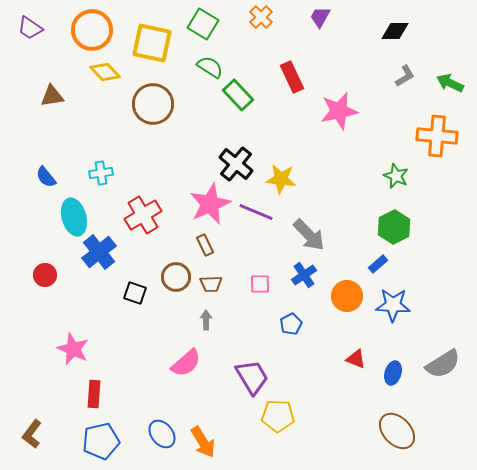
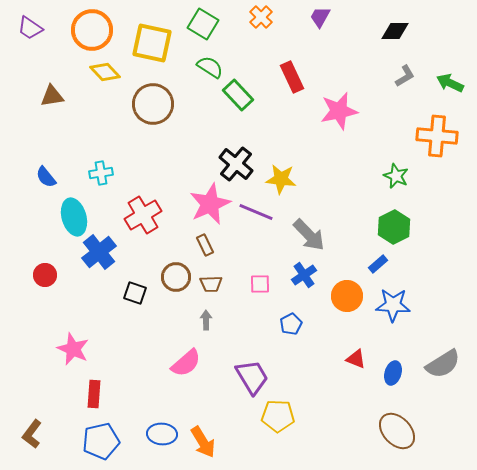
blue ellipse at (162, 434): rotated 48 degrees counterclockwise
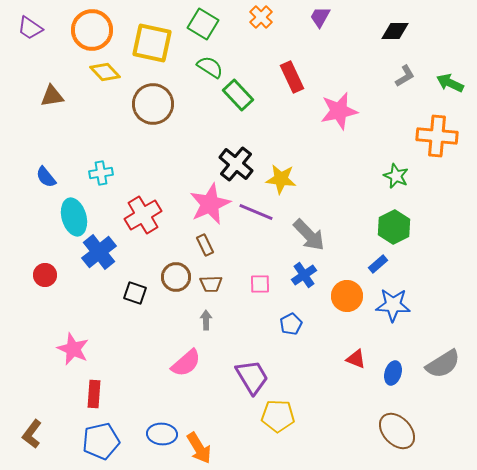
orange arrow at (203, 442): moved 4 px left, 6 px down
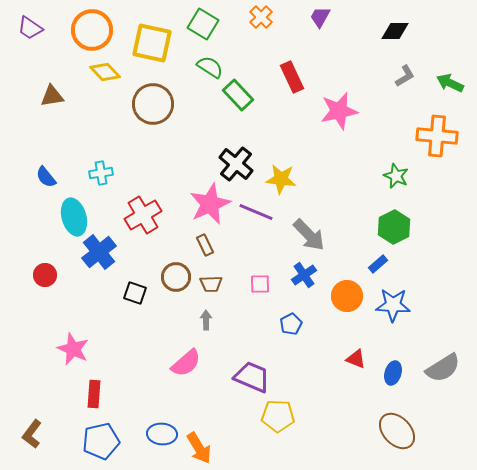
gray semicircle at (443, 364): moved 4 px down
purple trapezoid at (252, 377): rotated 36 degrees counterclockwise
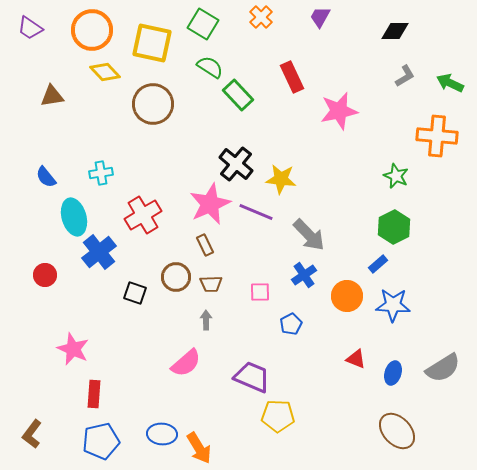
pink square at (260, 284): moved 8 px down
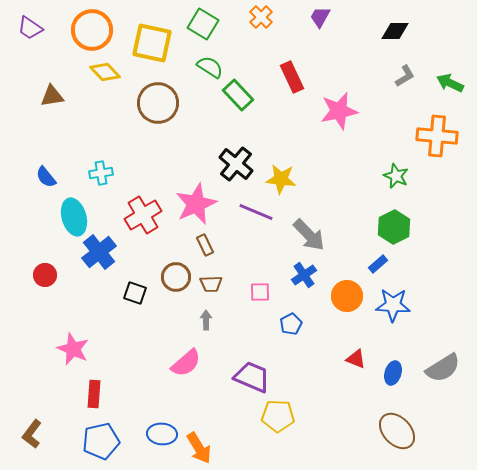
brown circle at (153, 104): moved 5 px right, 1 px up
pink star at (210, 204): moved 14 px left
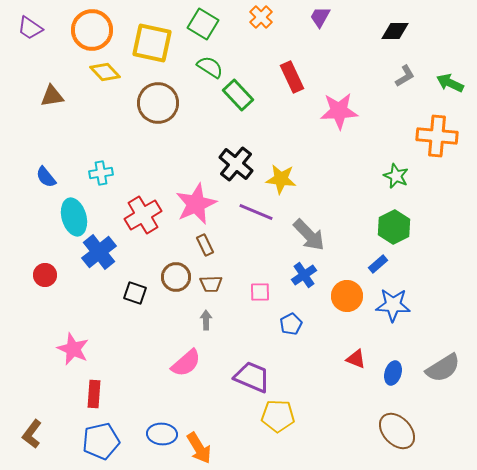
pink star at (339, 111): rotated 9 degrees clockwise
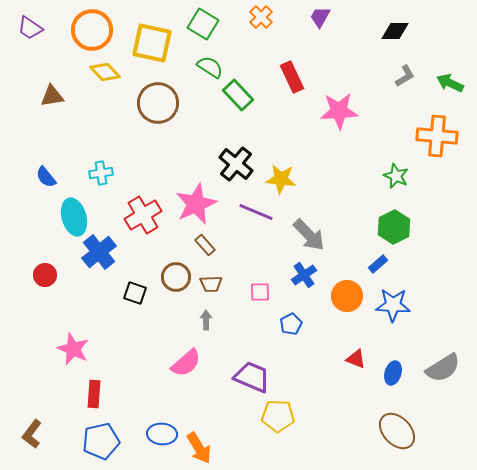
brown rectangle at (205, 245): rotated 15 degrees counterclockwise
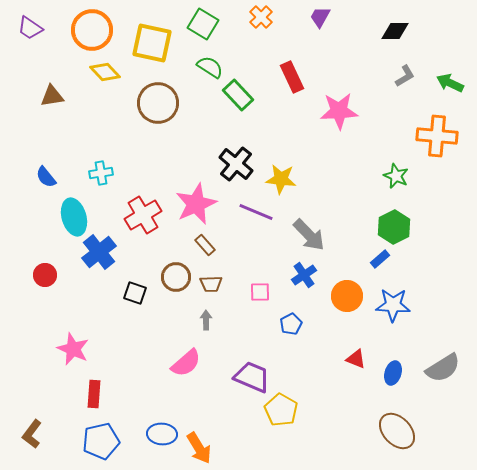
blue rectangle at (378, 264): moved 2 px right, 5 px up
yellow pentagon at (278, 416): moved 3 px right, 6 px up; rotated 28 degrees clockwise
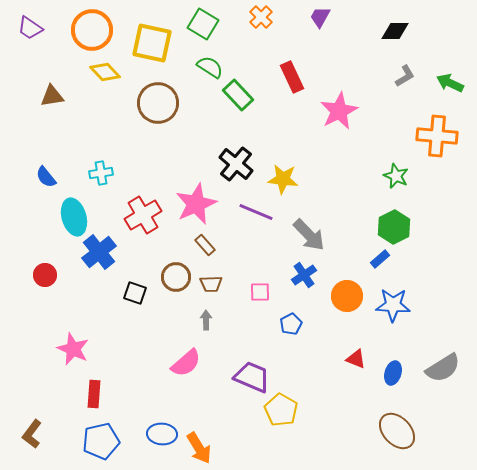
pink star at (339, 111): rotated 24 degrees counterclockwise
yellow star at (281, 179): moved 2 px right
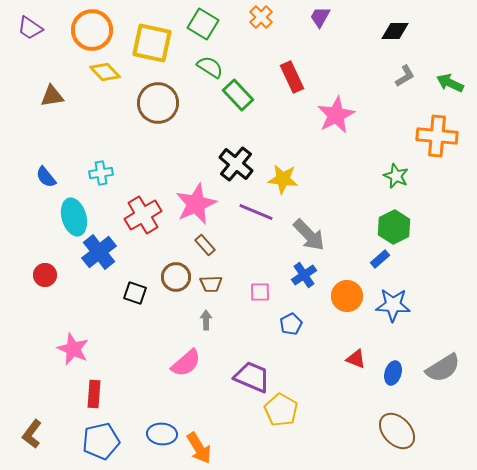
pink star at (339, 111): moved 3 px left, 4 px down
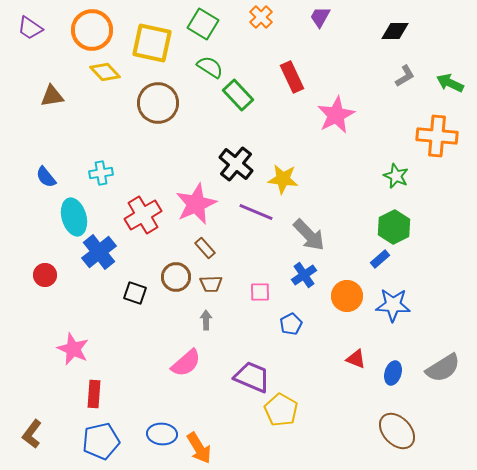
brown rectangle at (205, 245): moved 3 px down
